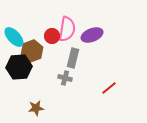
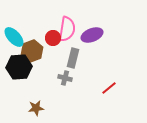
red circle: moved 1 px right, 2 px down
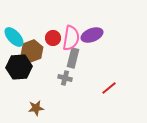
pink semicircle: moved 4 px right, 9 px down
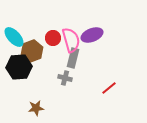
pink semicircle: moved 2 px down; rotated 25 degrees counterclockwise
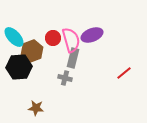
red line: moved 15 px right, 15 px up
brown star: rotated 14 degrees clockwise
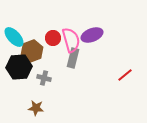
red line: moved 1 px right, 2 px down
gray cross: moved 21 px left
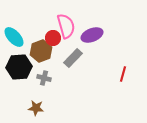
pink semicircle: moved 5 px left, 14 px up
brown hexagon: moved 9 px right
gray rectangle: rotated 30 degrees clockwise
red line: moved 2 px left, 1 px up; rotated 35 degrees counterclockwise
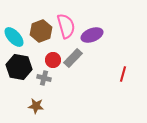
red circle: moved 22 px down
brown hexagon: moved 20 px up
black hexagon: rotated 15 degrees clockwise
brown star: moved 2 px up
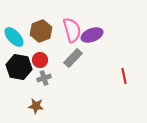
pink semicircle: moved 6 px right, 4 px down
red circle: moved 13 px left
red line: moved 1 px right, 2 px down; rotated 28 degrees counterclockwise
gray cross: rotated 32 degrees counterclockwise
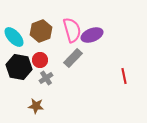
gray cross: moved 2 px right; rotated 16 degrees counterclockwise
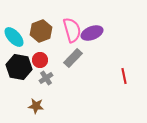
purple ellipse: moved 2 px up
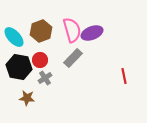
gray cross: moved 1 px left
brown star: moved 9 px left, 8 px up
